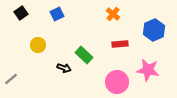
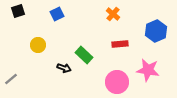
black square: moved 3 px left, 2 px up; rotated 16 degrees clockwise
blue hexagon: moved 2 px right, 1 px down
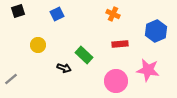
orange cross: rotated 16 degrees counterclockwise
pink circle: moved 1 px left, 1 px up
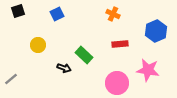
pink circle: moved 1 px right, 2 px down
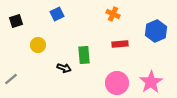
black square: moved 2 px left, 10 px down
green rectangle: rotated 42 degrees clockwise
pink star: moved 3 px right, 12 px down; rotated 30 degrees clockwise
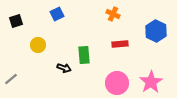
blue hexagon: rotated 10 degrees counterclockwise
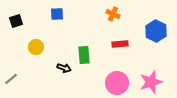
blue square: rotated 24 degrees clockwise
yellow circle: moved 2 px left, 2 px down
pink star: rotated 15 degrees clockwise
